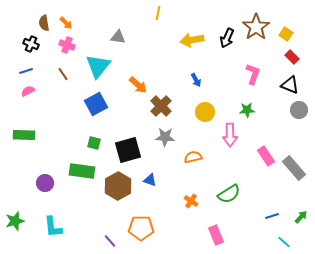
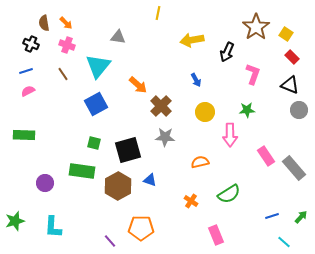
black arrow at (227, 38): moved 14 px down
orange semicircle at (193, 157): moved 7 px right, 5 px down
cyan L-shape at (53, 227): rotated 10 degrees clockwise
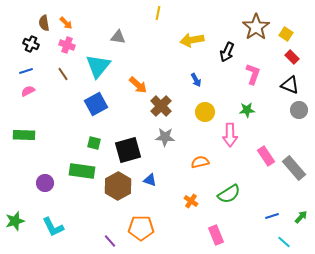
cyan L-shape at (53, 227): rotated 30 degrees counterclockwise
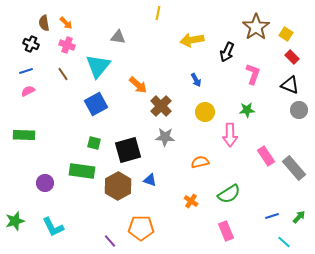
green arrow at (301, 217): moved 2 px left
pink rectangle at (216, 235): moved 10 px right, 4 px up
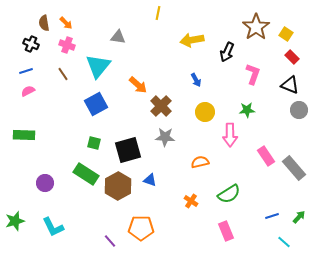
green rectangle at (82, 171): moved 4 px right, 3 px down; rotated 25 degrees clockwise
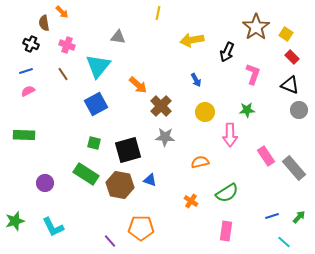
orange arrow at (66, 23): moved 4 px left, 11 px up
brown hexagon at (118, 186): moved 2 px right, 1 px up; rotated 20 degrees counterclockwise
green semicircle at (229, 194): moved 2 px left, 1 px up
pink rectangle at (226, 231): rotated 30 degrees clockwise
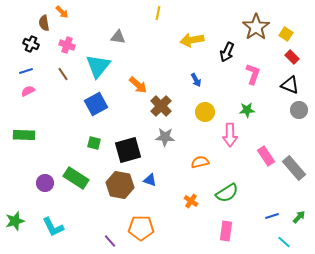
green rectangle at (86, 174): moved 10 px left, 4 px down
